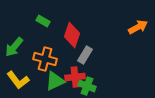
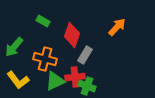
orange arrow: moved 21 px left; rotated 18 degrees counterclockwise
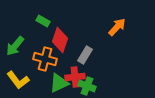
red diamond: moved 12 px left, 5 px down
green arrow: moved 1 px right, 1 px up
green triangle: moved 4 px right, 2 px down
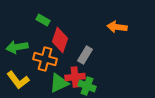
green rectangle: moved 1 px up
orange arrow: rotated 126 degrees counterclockwise
green arrow: moved 2 px right, 1 px down; rotated 40 degrees clockwise
